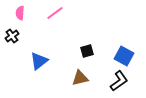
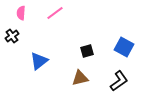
pink semicircle: moved 1 px right
blue square: moved 9 px up
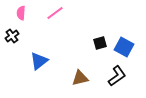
black square: moved 13 px right, 8 px up
black L-shape: moved 2 px left, 5 px up
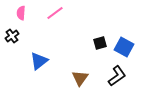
brown triangle: rotated 42 degrees counterclockwise
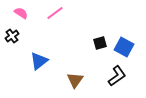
pink semicircle: rotated 120 degrees clockwise
brown triangle: moved 5 px left, 2 px down
